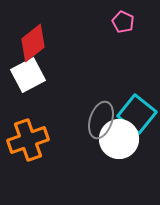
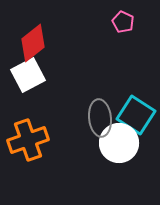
cyan square: moved 1 px left, 1 px down; rotated 6 degrees counterclockwise
gray ellipse: moved 1 px left, 2 px up; rotated 24 degrees counterclockwise
white circle: moved 4 px down
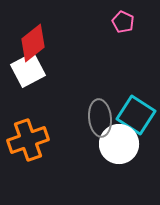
white square: moved 5 px up
white circle: moved 1 px down
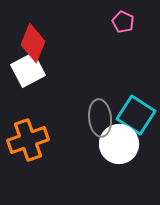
red diamond: rotated 30 degrees counterclockwise
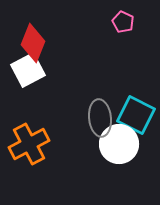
cyan square: rotated 6 degrees counterclockwise
orange cross: moved 1 px right, 4 px down; rotated 9 degrees counterclockwise
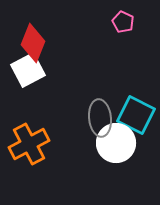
white circle: moved 3 px left, 1 px up
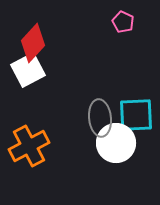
red diamond: rotated 21 degrees clockwise
cyan square: rotated 30 degrees counterclockwise
orange cross: moved 2 px down
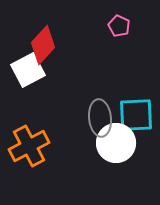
pink pentagon: moved 4 px left, 4 px down
red diamond: moved 10 px right, 2 px down
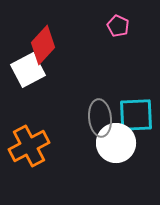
pink pentagon: moved 1 px left
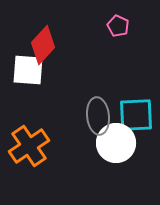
white square: rotated 32 degrees clockwise
gray ellipse: moved 2 px left, 2 px up
orange cross: rotated 6 degrees counterclockwise
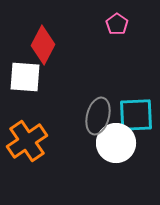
pink pentagon: moved 1 px left, 2 px up; rotated 10 degrees clockwise
red diamond: rotated 15 degrees counterclockwise
white square: moved 3 px left, 7 px down
gray ellipse: rotated 21 degrees clockwise
orange cross: moved 2 px left, 5 px up
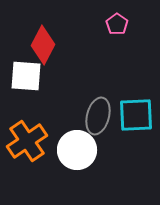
white square: moved 1 px right, 1 px up
white circle: moved 39 px left, 7 px down
